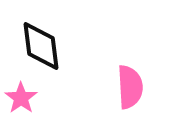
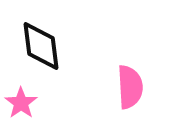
pink star: moved 5 px down
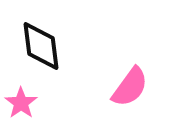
pink semicircle: rotated 39 degrees clockwise
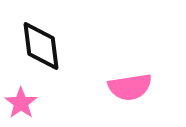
pink semicircle: rotated 45 degrees clockwise
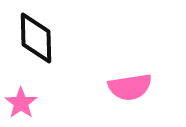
black diamond: moved 5 px left, 8 px up; rotated 6 degrees clockwise
